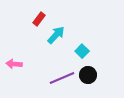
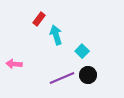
cyan arrow: rotated 60 degrees counterclockwise
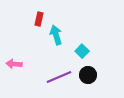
red rectangle: rotated 24 degrees counterclockwise
purple line: moved 3 px left, 1 px up
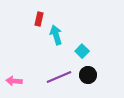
pink arrow: moved 17 px down
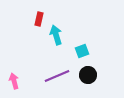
cyan square: rotated 24 degrees clockwise
purple line: moved 2 px left, 1 px up
pink arrow: rotated 70 degrees clockwise
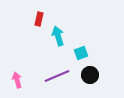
cyan arrow: moved 2 px right, 1 px down
cyan square: moved 1 px left, 2 px down
black circle: moved 2 px right
pink arrow: moved 3 px right, 1 px up
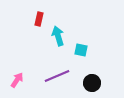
cyan square: moved 3 px up; rotated 32 degrees clockwise
black circle: moved 2 px right, 8 px down
pink arrow: rotated 49 degrees clockwise
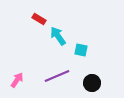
red rectangle: rotated 72 degrees counterclockwise
cyan arrow: rotated 18 degrees counterclockwise
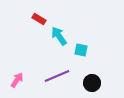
cyan arrow: moved 1 px right
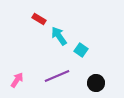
cyan square: rotated 24 degrees clockwise
black circle: moved 4 px right
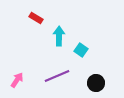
red rectangle: moved 3 px left, 1 px up
cyan arrow: rotated 36 degrees clockwise
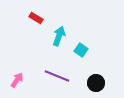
cyan arrow: rotated 18 degrees clockwise
purple line: rotated 45 degrees clockwise
